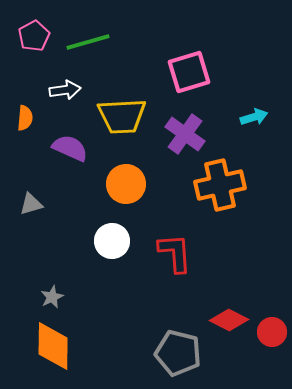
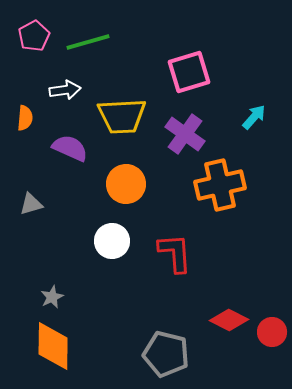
cyan arrow: rotated 32 degrees counterclockwise
gray pentagon: moved 12 px left, 1 px down
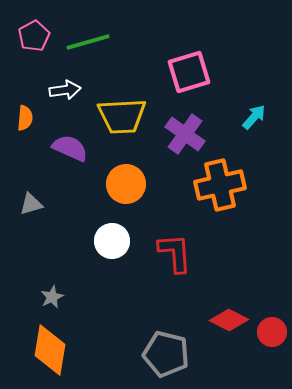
orange diamond: moved 3 px left, 4 px down; rotated 9 degrees clockwise
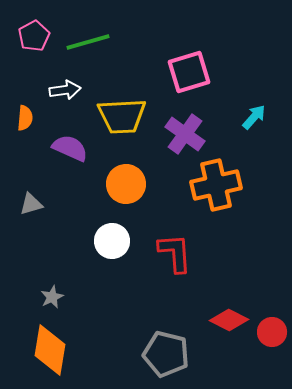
orange cross: moved 4 px left
